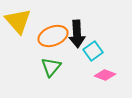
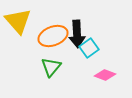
cyan square: moved 4 px left, 3 px up
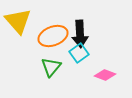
black arrow: moved 3 px right
cyan square: moved 10 px left, 5 px down
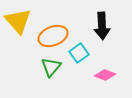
black arrow: moved 22 px right, 8 px up
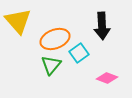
orange ellipse: moved 2 px right, 3 px down
green triangle: moved 2 px up
pink diamond: moved 2 px right, 3 px down
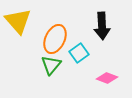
orange ellipse: rotated 44 degrees counterclockwise
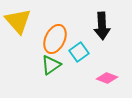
cyan square: moved 1 px up
green triangle: rotated 15 degrees clockwise
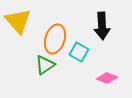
orange ellipse: rotated 8 degrees counterclockwise
cyan square: rotated 24 degrees counterclockwise
green triangle: moved 6 px left
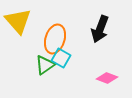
black arrow: moved 2 px left, 3 px down; rotated 24 degrees clockwise
cyan square: moved 18 px left, 6 px down
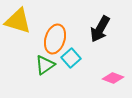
yellow triangle: rotated 32 degrees counterclockwise
black arrow: rotated 8 degrees clockwise
cyan square: moved 10 px right; rotated 18 degrees clockwise
pink diamond: moved 6 px right
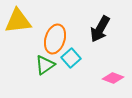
yellow triangle: rotated 24 degrees counterclockwise
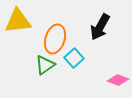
black arrow: moved 2 px up
cyan square: moved 3 px right
pink diamond: moved 5 px right, 2 px down
